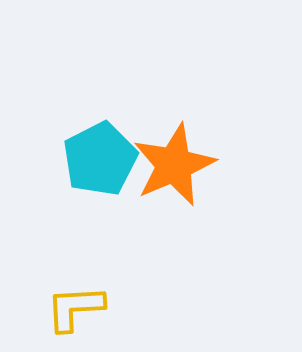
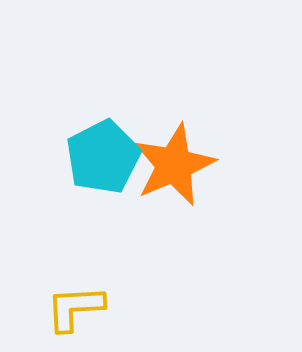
cyan pentagon: moved 3 px right, 2 px up
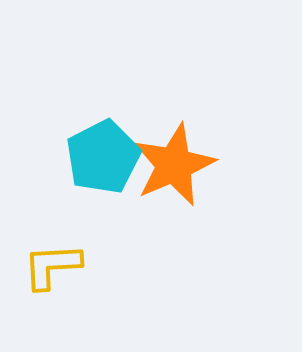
yellow L-shape: moved 23 px left, 42 px up
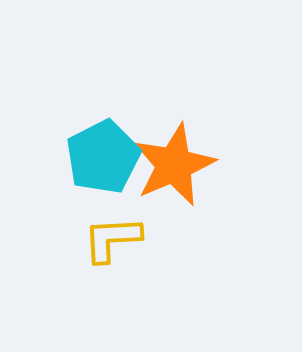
yellow L-shape: moved 60 px right, 27 px up
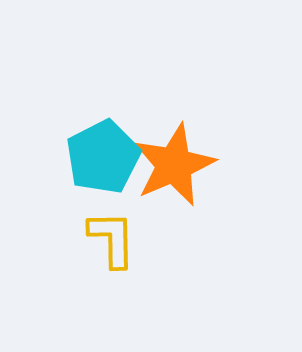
yellow L-shape: rotated 92 degrees clockwise
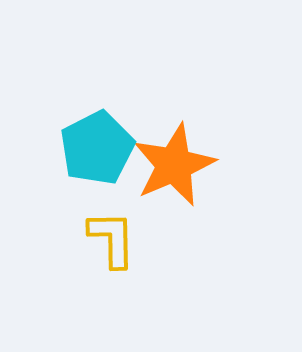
cyan pentagon: moved 6 px left, 9 px up
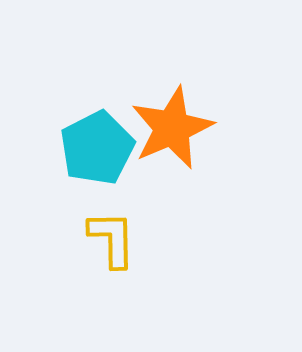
orange star: moved 2 px left, 37 px up
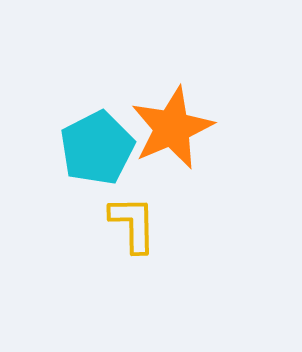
yellow L-shape: moved 21 px right, 15 px up
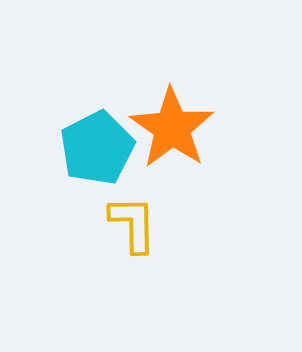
orange star: rotated 14 degrees counterclockwise
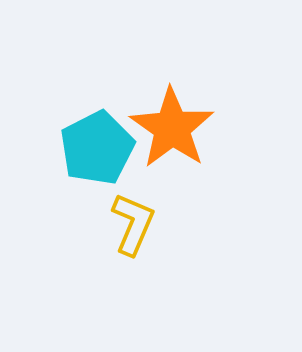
yellow L-shape: rotated 24 degrees clockwise
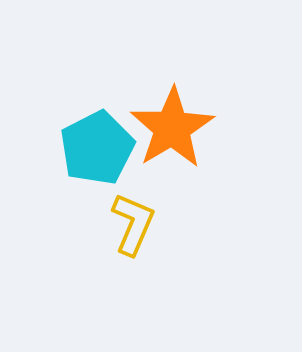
orange star: rotated 6 degrees clockwise
